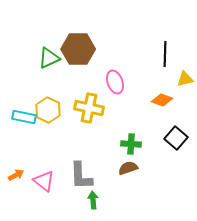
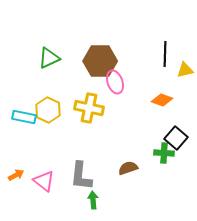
brown hexagon: moved 22 px right, 12 px down
yellow triangle: moved 9 px up
green cross: moved 33 px right, 9 px down
gray L-shape: rotated 8 degrees clockwise
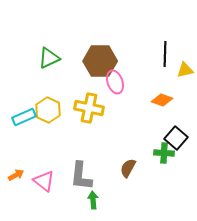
cyan rectangle: rotated 35 degrees counterclockwise
brown semicircle: rotated 42 degrees counterclockwise
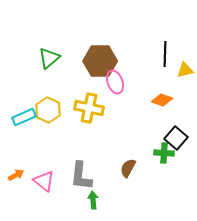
green triangle: rotated 15 degrees counterclockwise
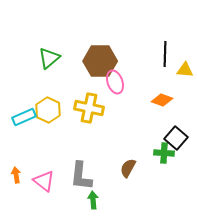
yellow triangle: rotated 18 degrees clockwise
orange arrow: rotated 70 degrees counterclockwise
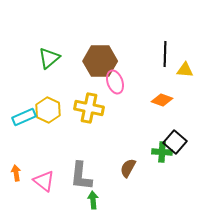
black square: moved 1 px left, 4 px down
green cross: moved 2 px left, 1 px up
orange arrow: moved 2 px up
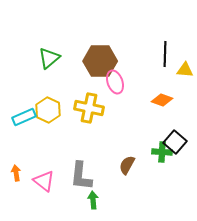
brown semicircle: moved 1 px left, 3 px up
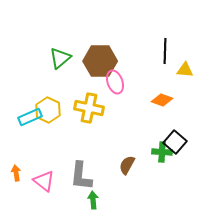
black line: moved 3 px up
green triangle: moved 11 px right
cyan rectangle: moved 6 px right
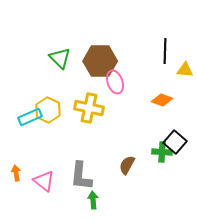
green triangle: rotated 35 degrees counterclockwise
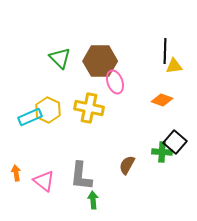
yellow triangle: moved 11 px left, 4 px up; rotated 12 degrees counterclockwise
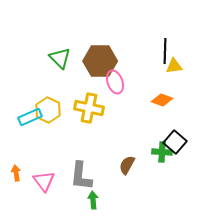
pink triangle: rotated 15 degrees clockwise
